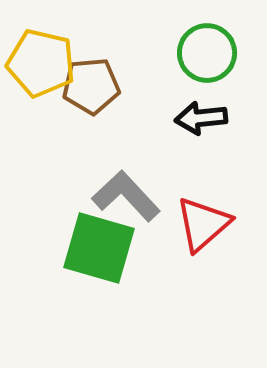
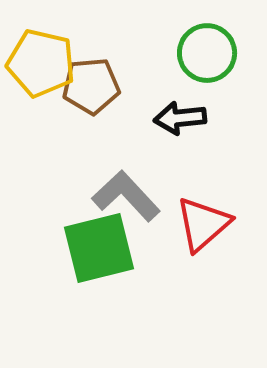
black arrow: moved 21 px left
green square: rotated 30 degrees counterclockwise
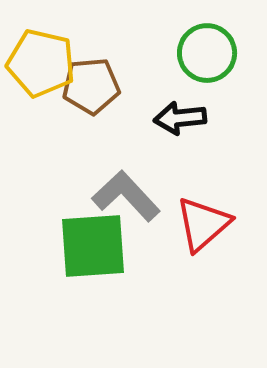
green square: moved 6 px left, 2 px up; rotated 10 degrees clockwise
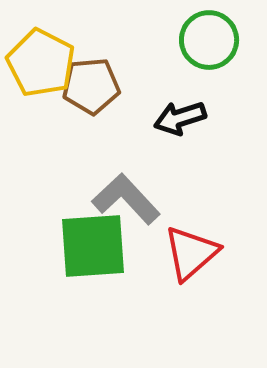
green circle: moved 2 px right, 13 px up
yellow pentagon: rotated 14 degrees clockwise
black arrow: rotated 12 degrees counterclockwise
gray L-shape: moved 3 px down
red triangle: moved 12 px left, 29 px down
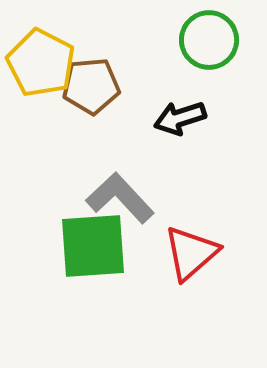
gray L-shape: moved 6 px left, 1 px up
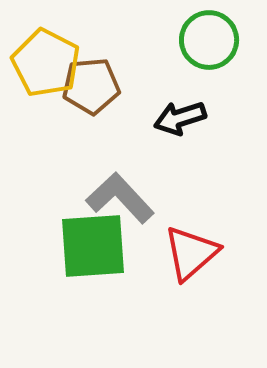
yellow pentagon: moved 5 px right
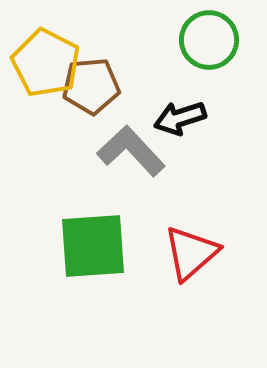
gray L-shape: moved 11 px right, 47 px up
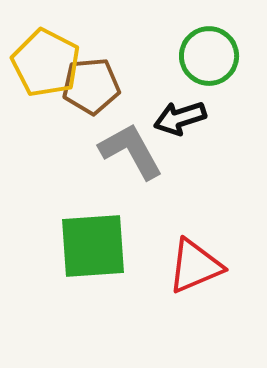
green circle: moved 16 px down
gray L-shape: rotated 14 degrees clockwise
red triangle: moved 4 px right, 13 px down; rotated 18 degrees clockwise
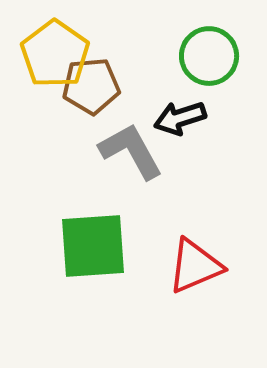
yellow pentagon: moved 9 px right, 9 px up; rotated 8 degrees clockwise
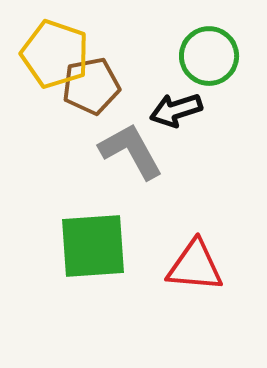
yellow pentagon: rotated 16 degrees counterclockwise
brown pentagon: rotated 6 degrees counterclockwise
black arrow: moved 4 px left, 8 px up
red triangle: rotated 28 degrees clockwise
